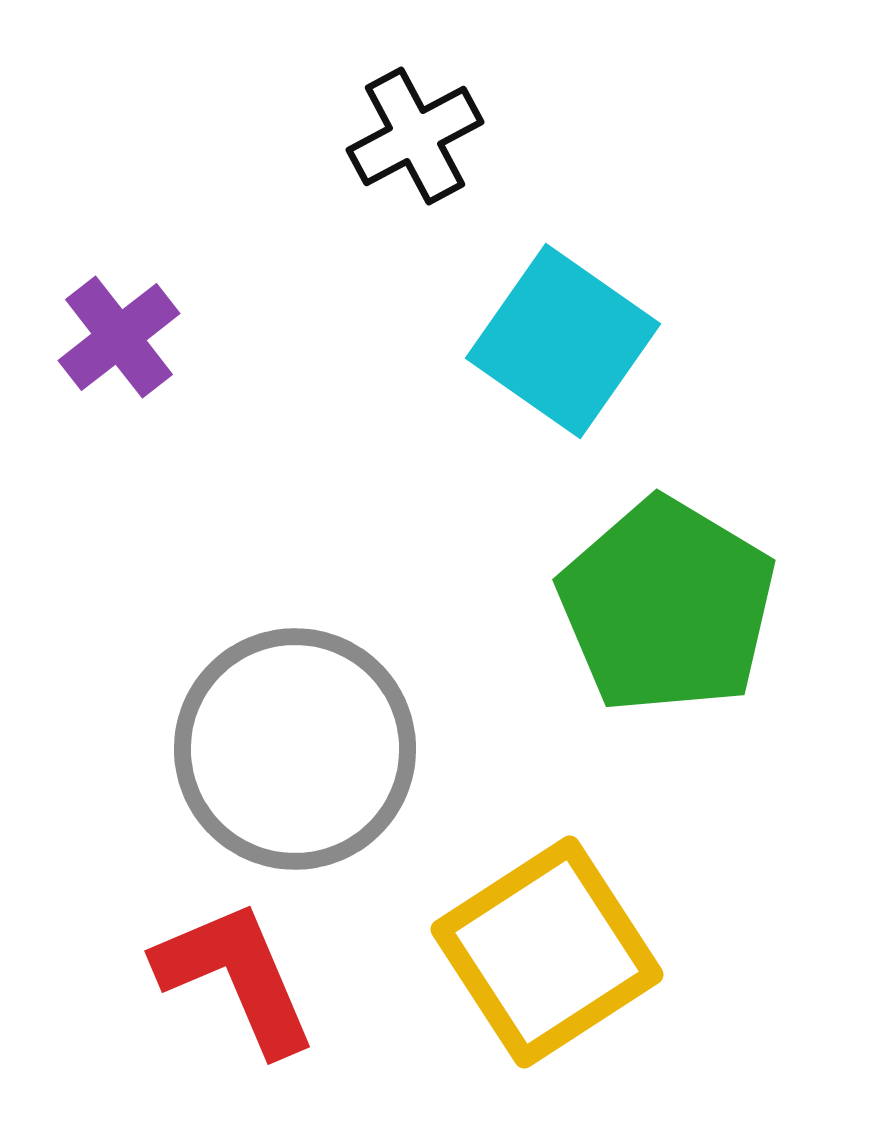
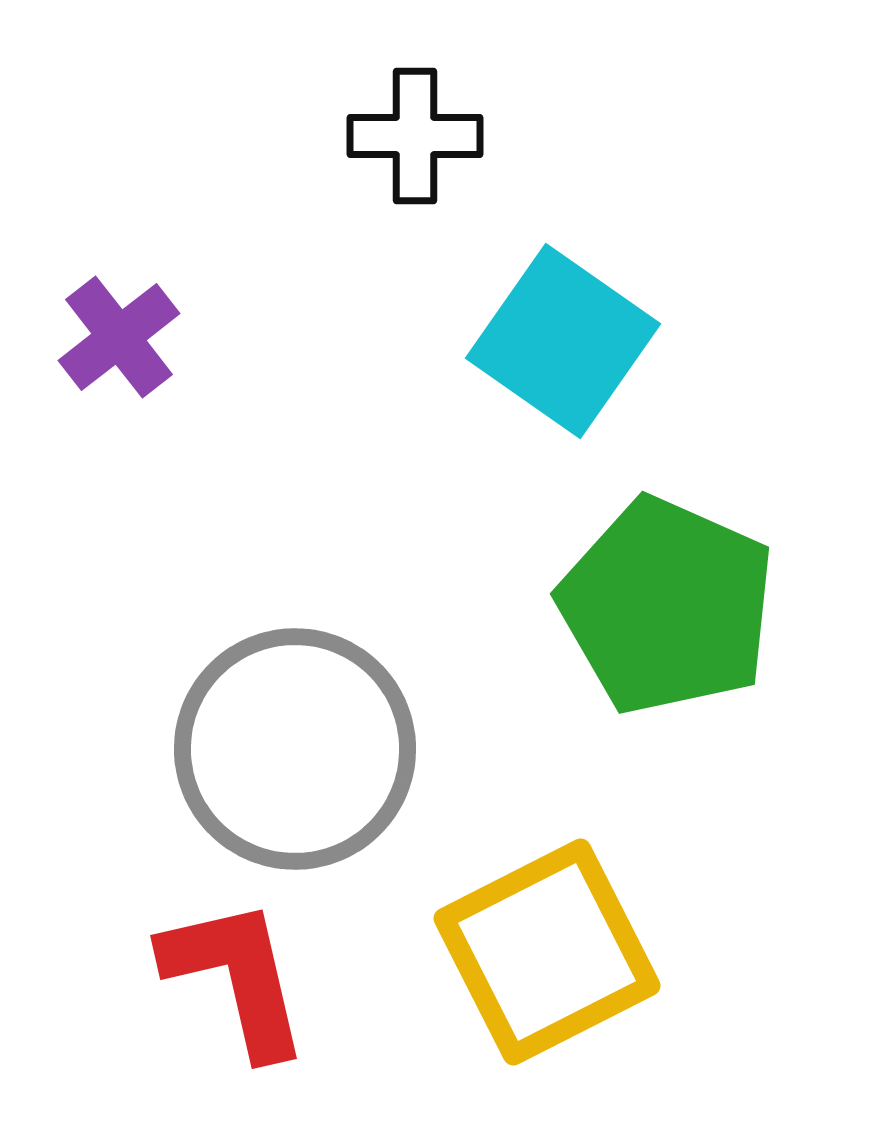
black cross: rotated 28 degrees clockwise
green pentagon: rotated 7 degrees counterclockwise
yellow square: rotated 6 degrees clockwise
red L-shape: rotated 10 degrees clockwise
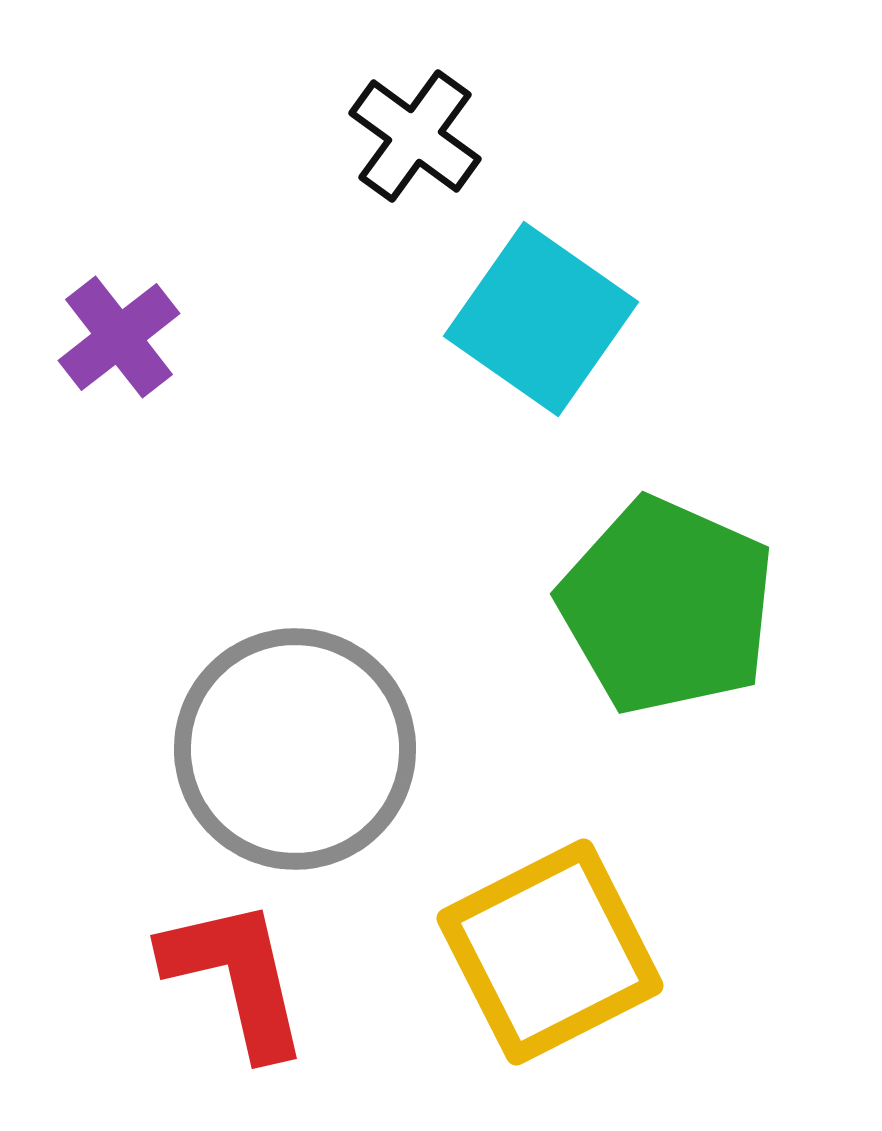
black cross: rotated 36 degrees clockwise
cyan square: moved 22 px left, 22 px up
yellow square: moved 3 px right
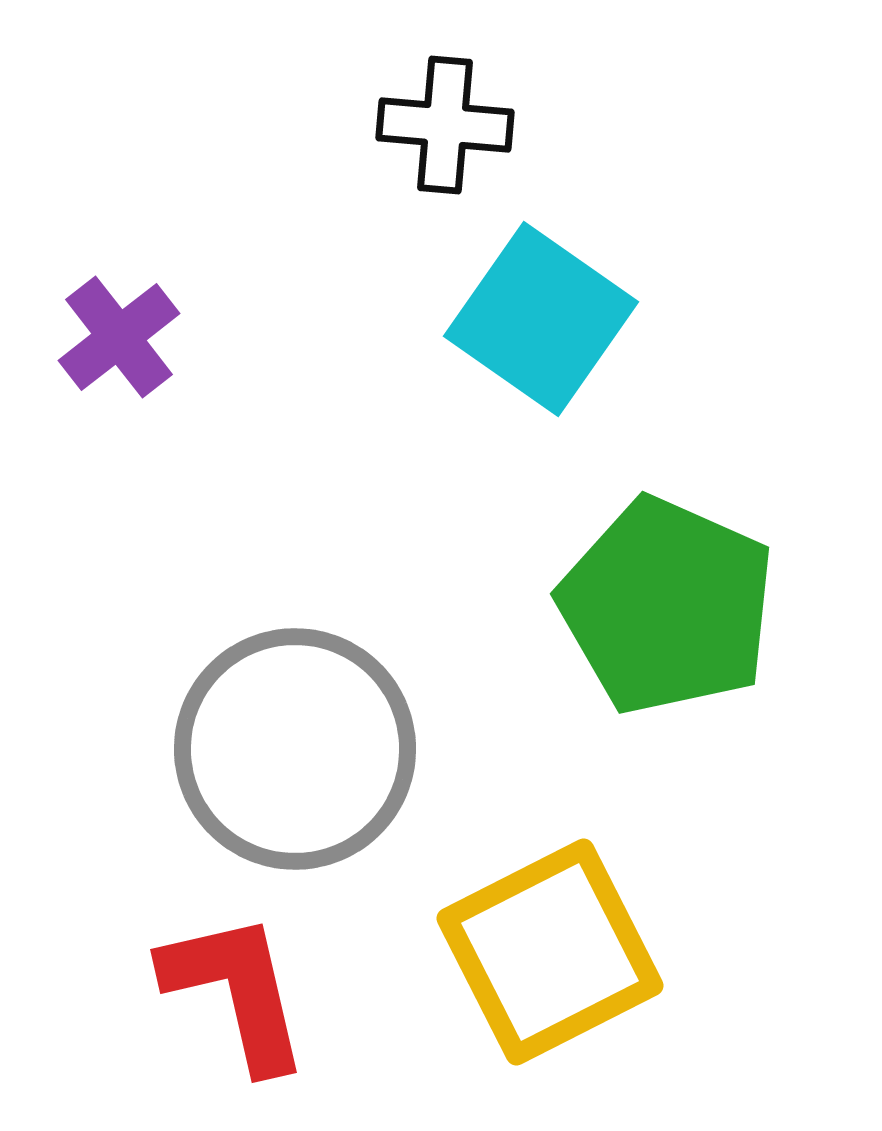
black cross: moved 30 px right, 11 px up; rotated 31 degrees counterclockwise
red L-shape: moved 14 px down
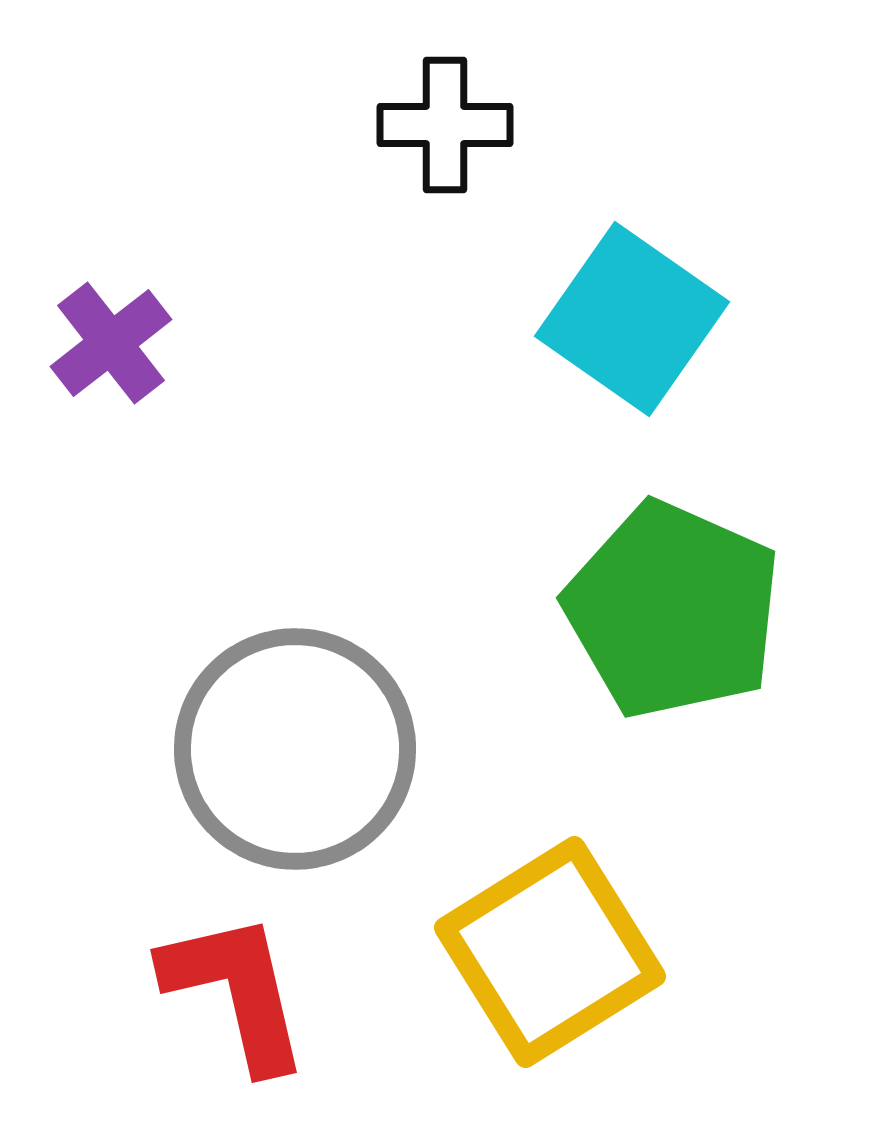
black cross: rotated 5 degrees counterclockwise
cyan square: moved 91 px right
purple cross: moved 8 px left, 6 px down
green pentagon: moved 6 px right, 4 px down
yellow square: rotated 5 degrees counterclockwise
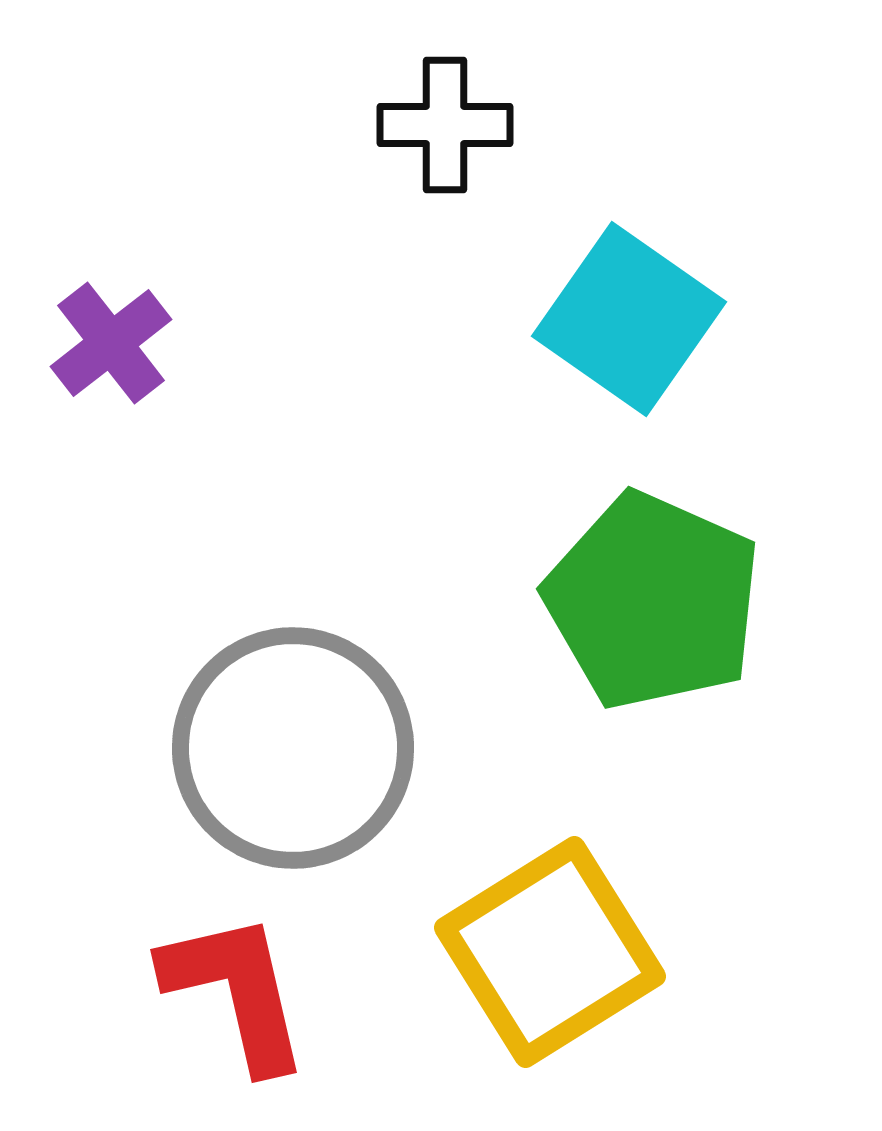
cyan square: moved 3 px left
green pentagon: moved 20 px left, 9 px up
gray circle: moved 2 px left, 1 px up
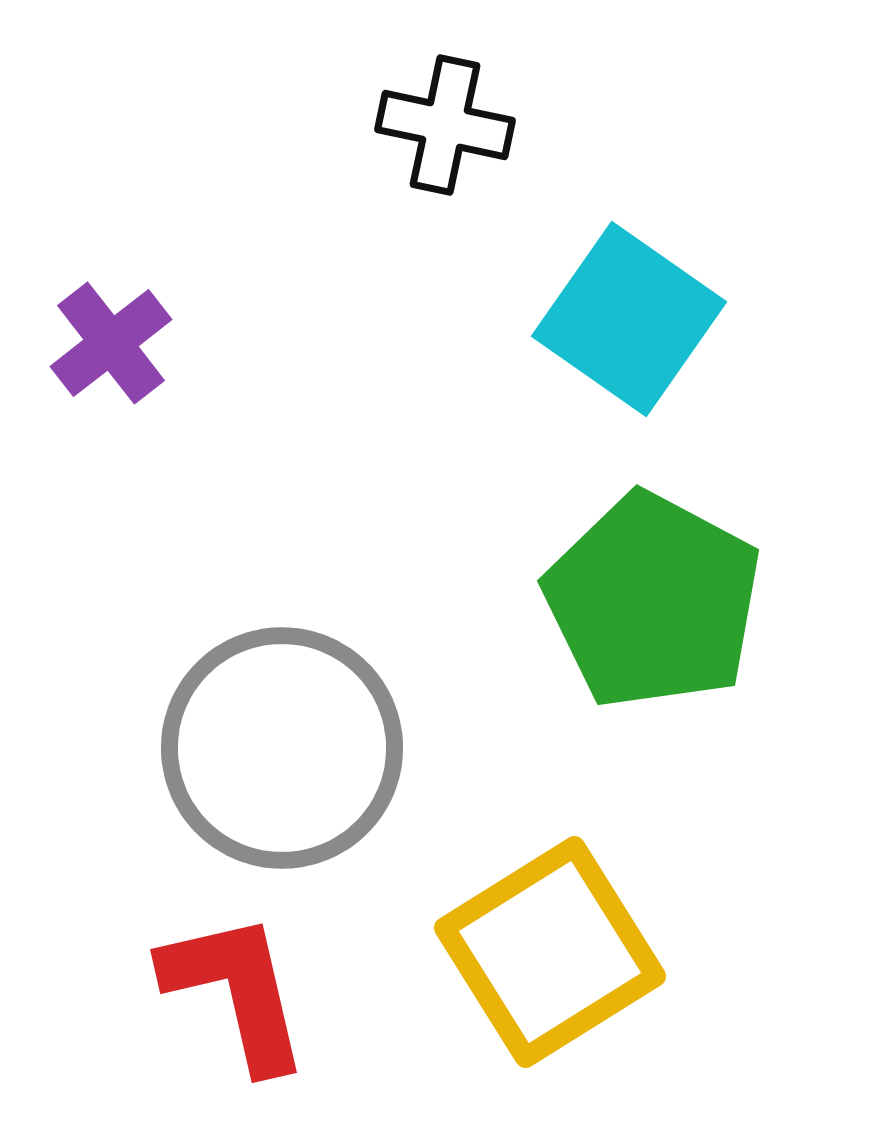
black cross: rotated 12 degrees clockwise
green pentagon: rotated 4 degrees clockwise
gray circle: moved 11 px left
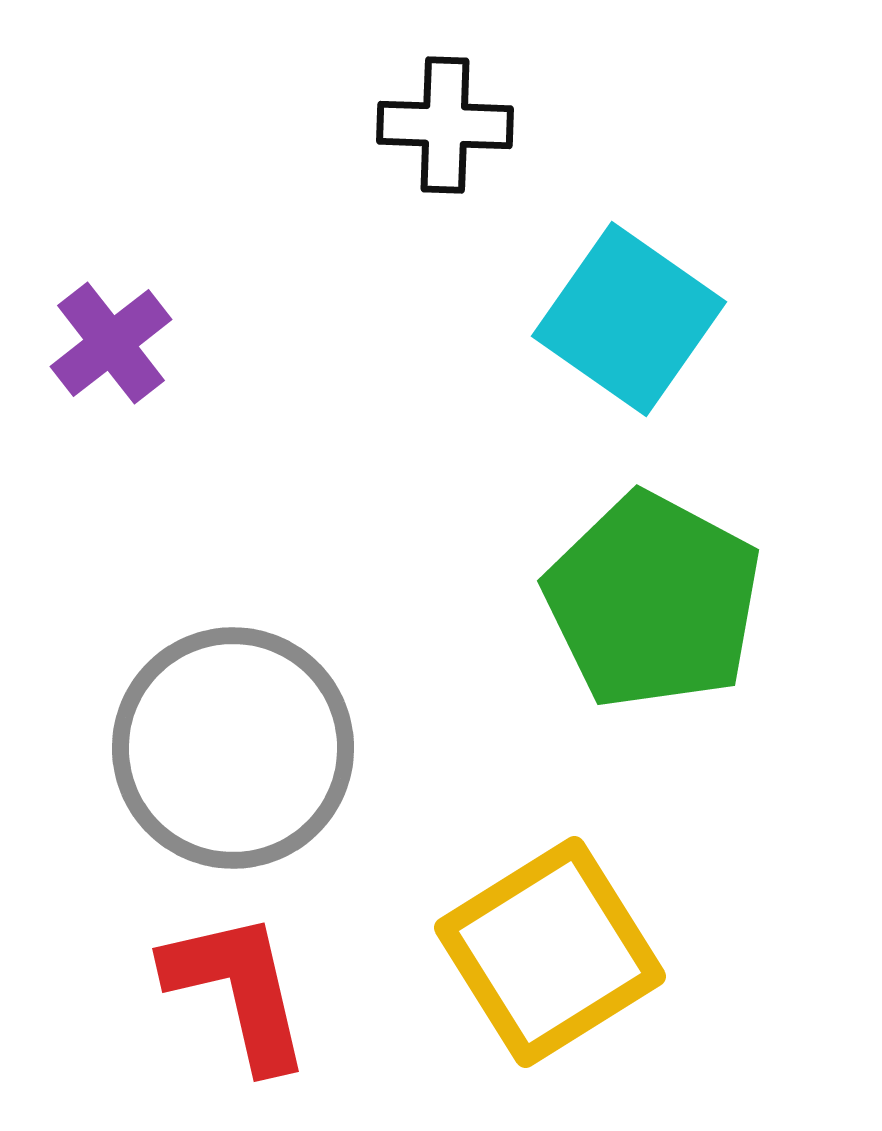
black cross: rotated 10 degrees counterclockwise
gray circle: moved 49 px left
red L-shape: moved 2 px right, 1 px up
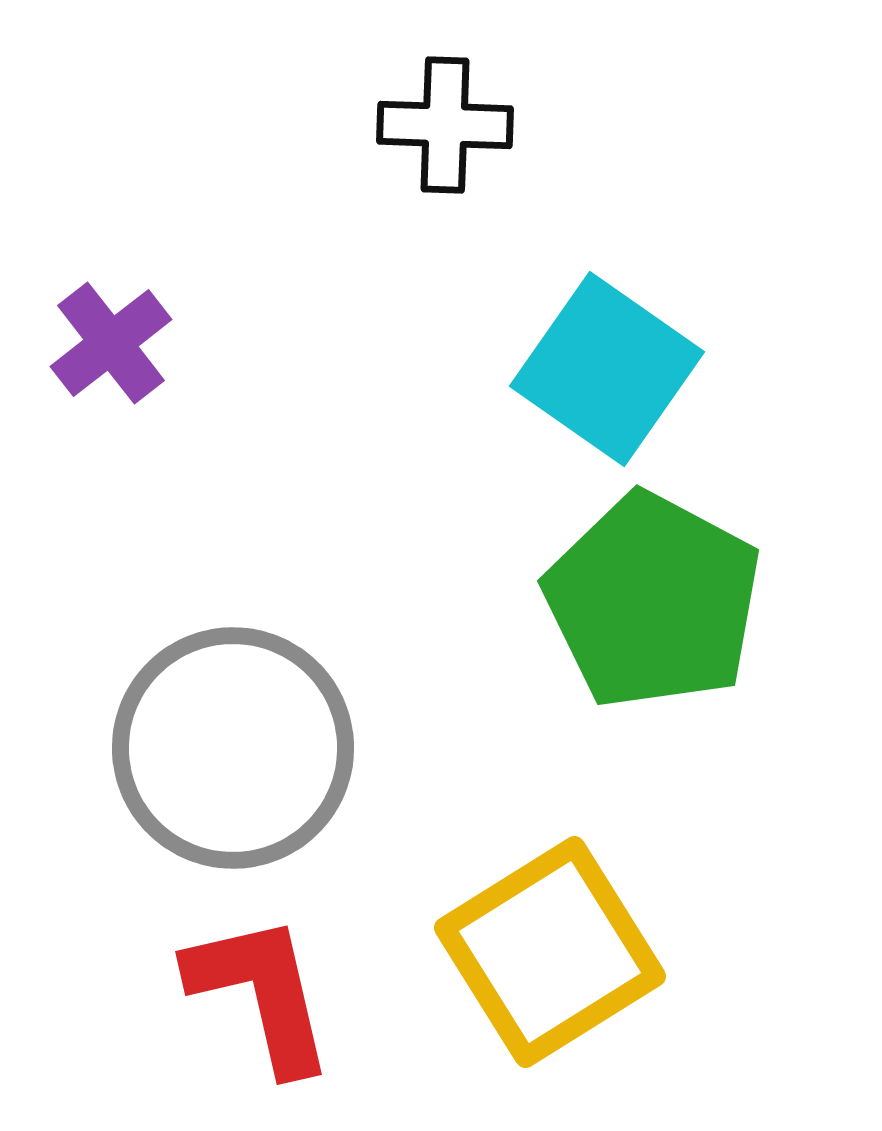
cyan square: moved 22 px left, 50 px down
red L-shape: moved 23 px right, 3 px down
